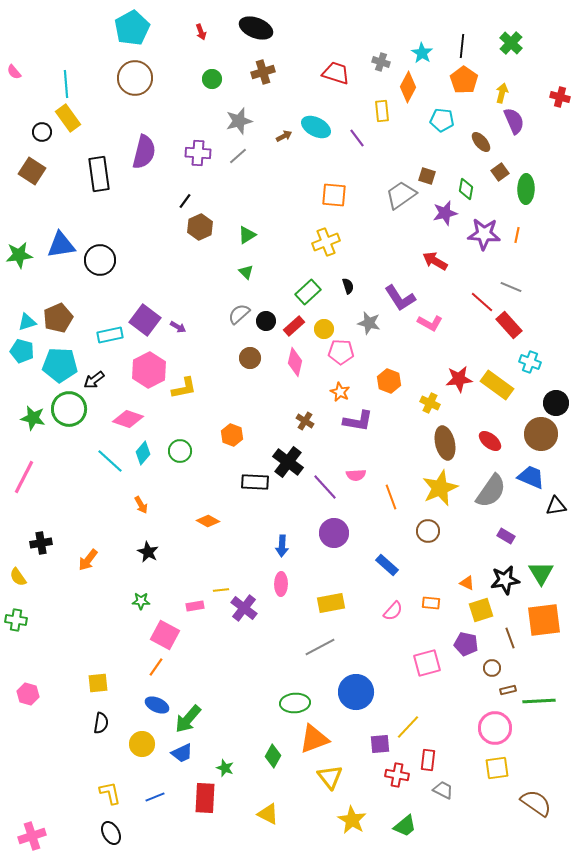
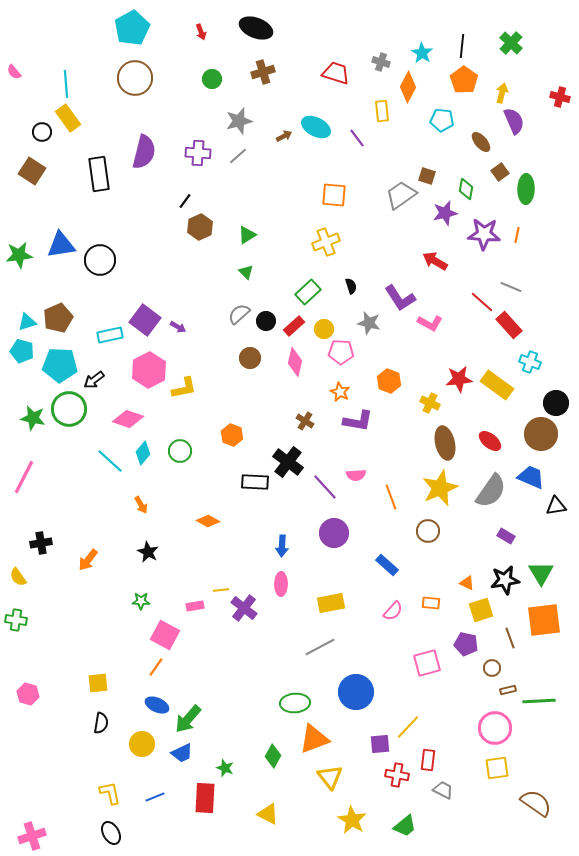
black semicircle at (348, 286): moved 3 px right
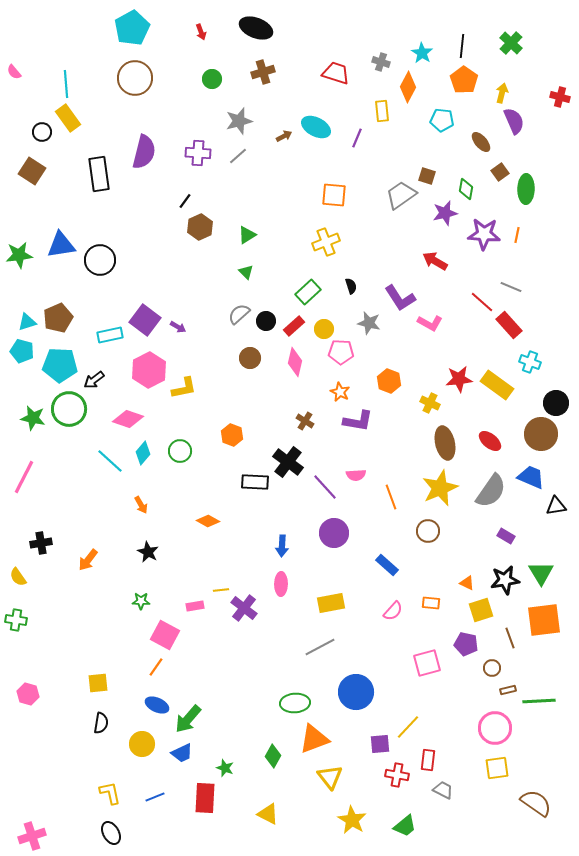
purple line at (357, 138): rotated 60 degrees clockwise
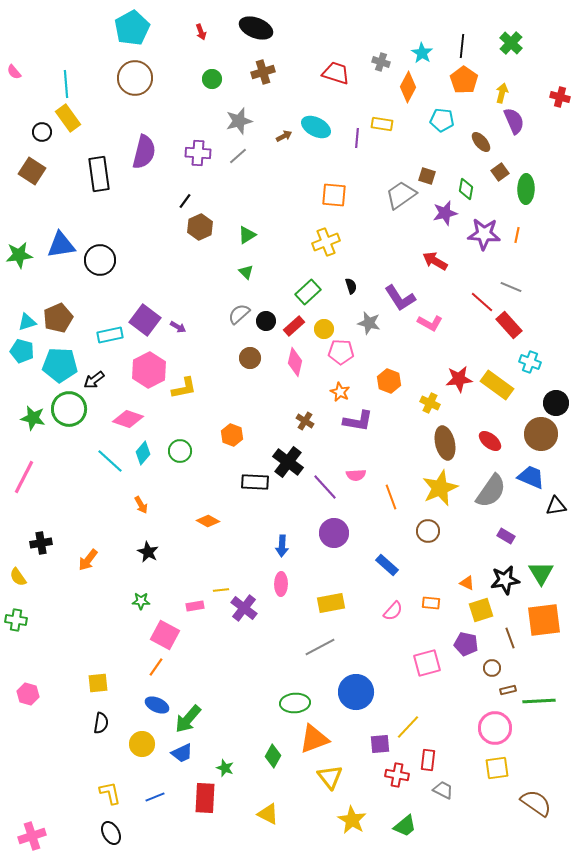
yellow rectangle at (382, 111): moved 13 px down; rotated 75 degrees counterclockwise
purple line at (357, 138): rotated 18 degrees counterclockwise
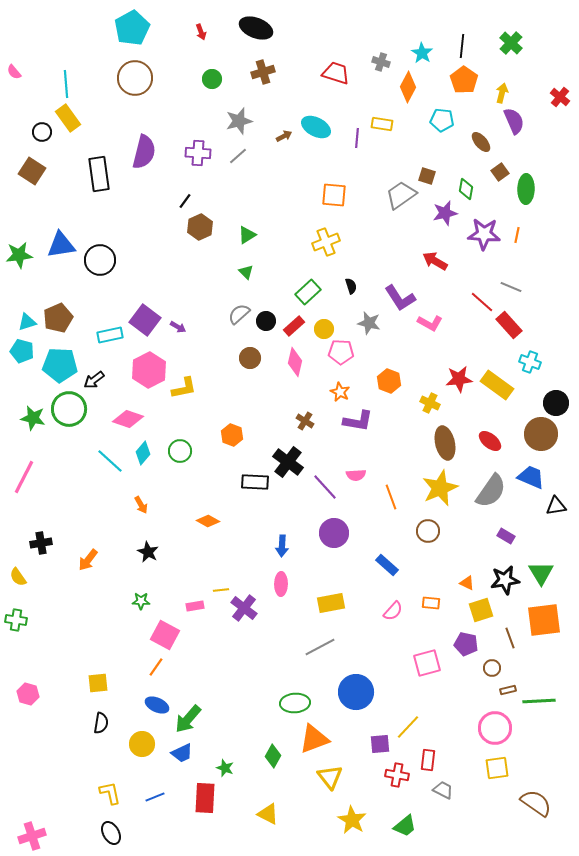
red cross at (560, 97): rotated 24 degrees clockwise
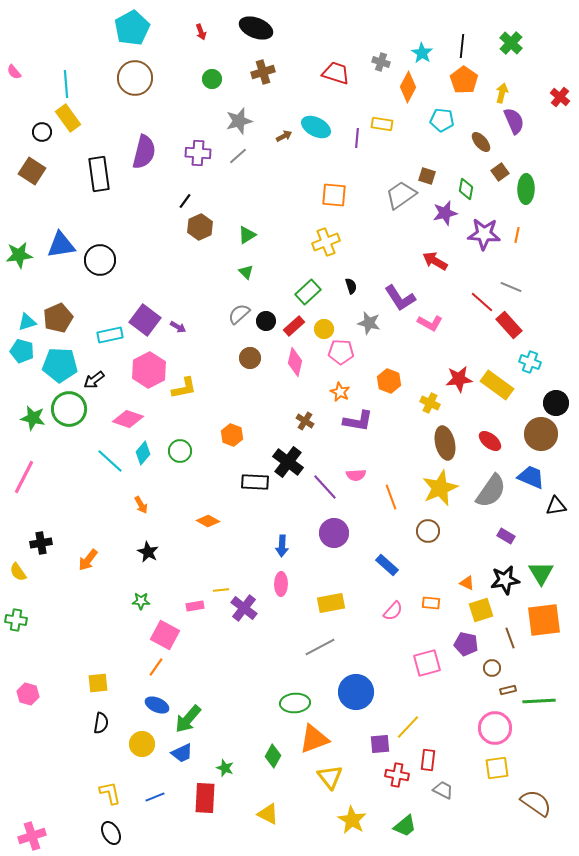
yellow semicircle at (18, 577): moved 5 px up
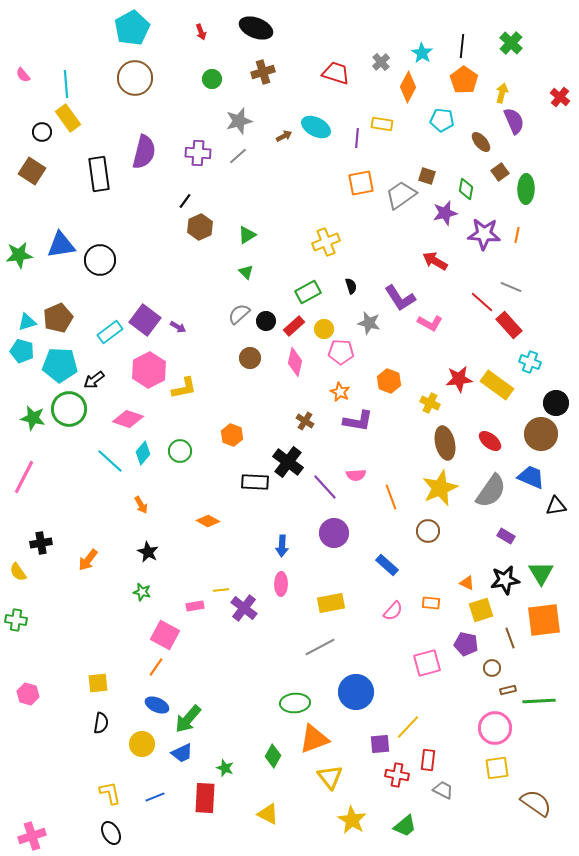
gray cross at (381, 62): rotated 30 degrees clockwise
pink semicircle at (14, 72): moved 9 px right, 3 px down
orange square at (334, 195): moved 27 px right, 12 px up; rotated 16 degrees counterclockwise
green rectangle at (308, 292): rotated 15 degrees clockwise
cyan rectangle at (110, 335): moved 3 px up; rotated 25 degrees counterclockwise
green star at (141, 601): moved 1 px right, 9 px up; rotated 12 degrees clockwise
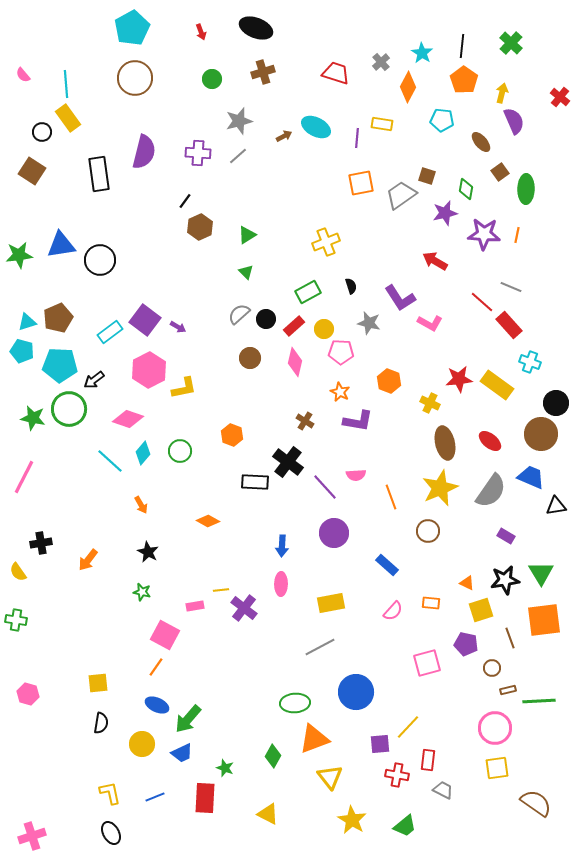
black circle at (266, 321): moved 2 px up
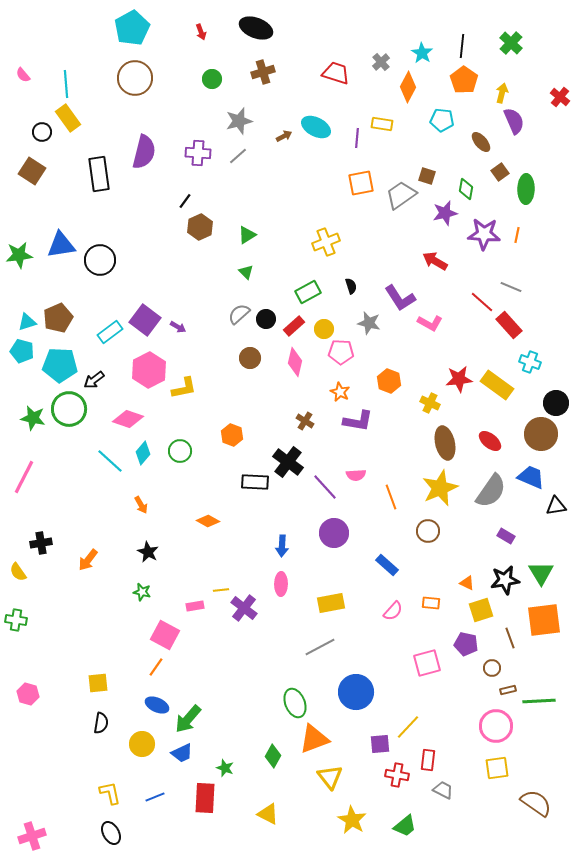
green ellipse at (295, 703): rotated 72 degrees clockwise
pink circle at (495, 728): moved 1 px right, 2 px up
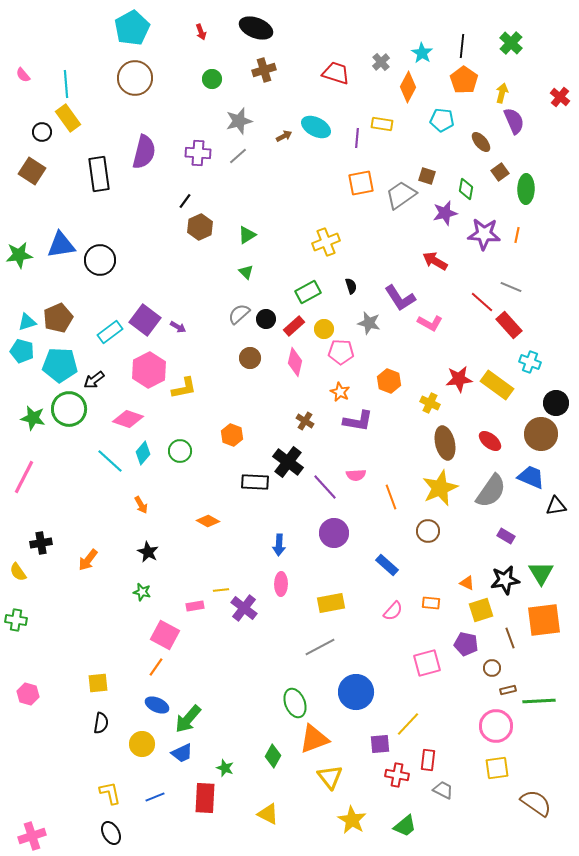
brown cross at (263, 72): moved 1 px right, 2 px up
blue arrow at (282, 546): moved 3 px left, 1 px up
yellow line at (408, 727): moved 3 px up
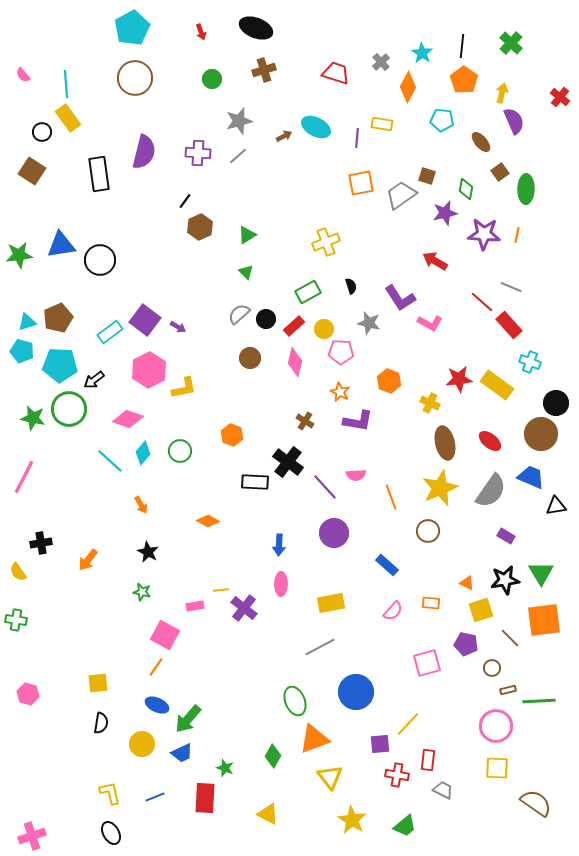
brown line at (510, 638): rotated 25 degrees counterclockwise
green ellipse at (295, 703): moved 2 px up
yellow square at (497, 768): rotated 10 degrees clockwise
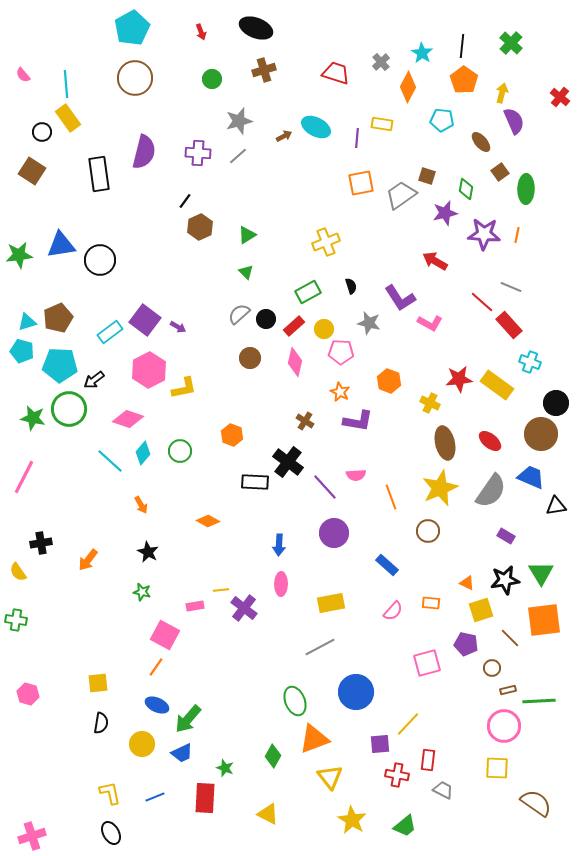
pink circle at (496, 726): moved 8 px right
